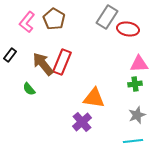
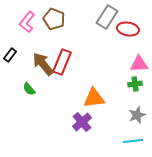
brown pentagon: rotated 10 degrees counterclockwise
orange triangle: rotated 15 degrees counterclockwise
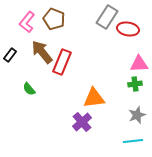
brown arrow: moved 1 px left, 12 px up
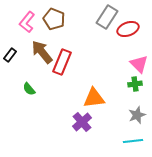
red ellipse: rotated 30 degrees counterclockwise
pink triangle: rotated 48 degrees clockwise
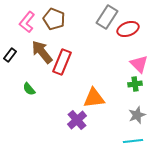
purple cross: moved 5 px left, 2 px up
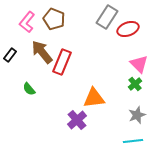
green cross: rotated 32 degrees counterclockwise
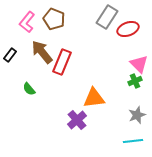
green cross: moved 3 px up; rotated 16 degrees clockwise
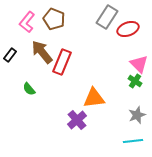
green cross: rotated 32 degrees counterclockwise
